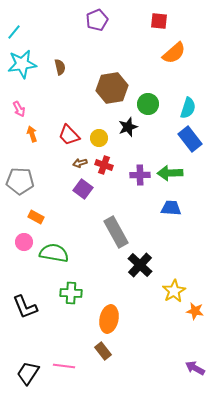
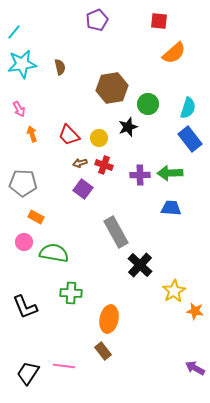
gray pentagon: moved 3 px right, 2 px down
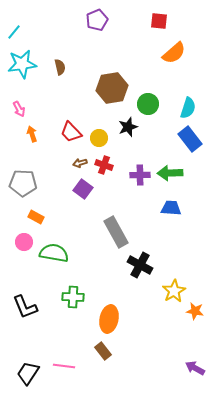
red trapezoid: moved 2 px right, 3 px up
black cross: rotated 15 degrees counterclockwise
green cross: moved 2 px right, 4 px down
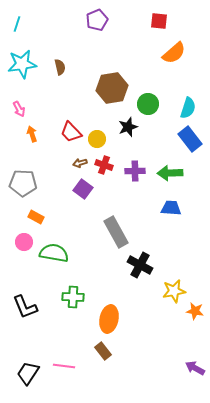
cyan line: moved 3 px right, 8 px up; rotated 21 degrees counterclockwise
yellow circle: moved 2 px left, 1 px down
purple cross: moved 5 px left, 4 px up
yellow star: rotated 20 degrees clockwise
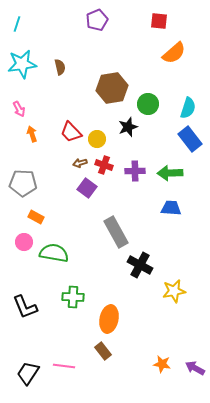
purple square: moved 4 px right, 1 px up
orange star: moved 33 px left, 53 px down
